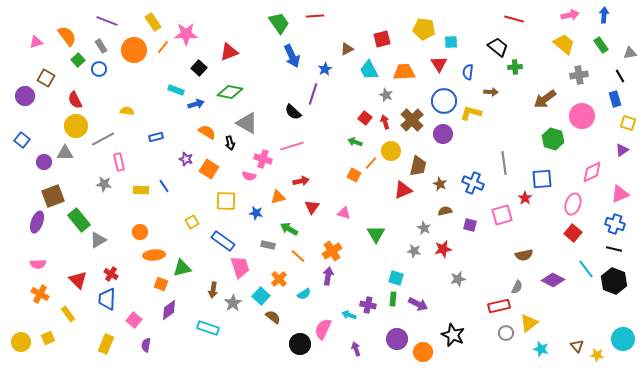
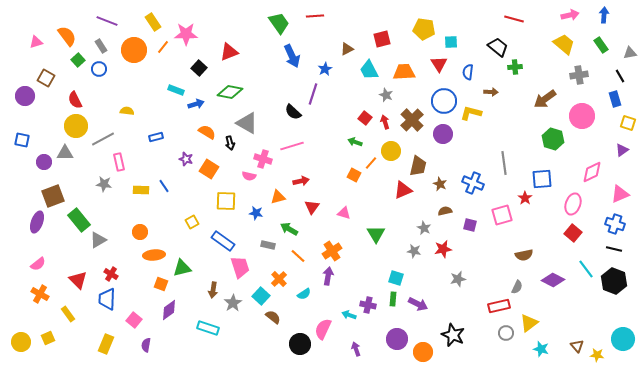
blue square at (22, 140): rotated 28 degrees counterclockwise
pink semicircle at (38, 264): rotated 35 degrees counterclockwise
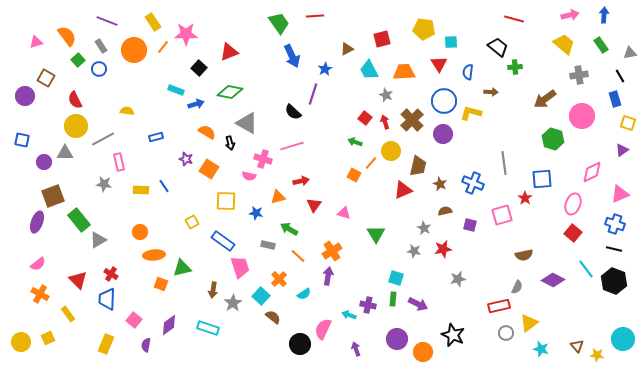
red triangle at (312, 207): moved 2 px right, 2 px up
purple diamond at (169, 310): moved 15 px down
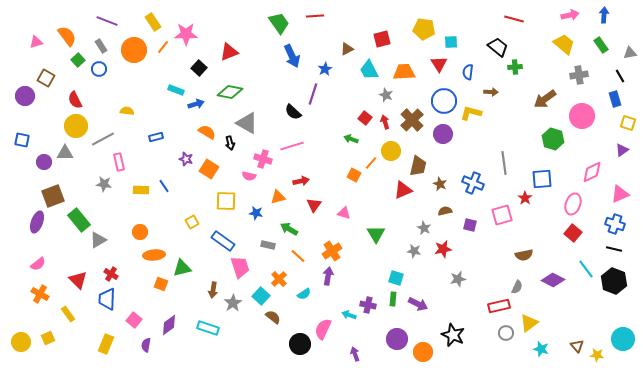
green arrow at (355, 142): moved 4 px left, 3 px up
purple arrow at (356, 349): moved 1 px left, 5 px down
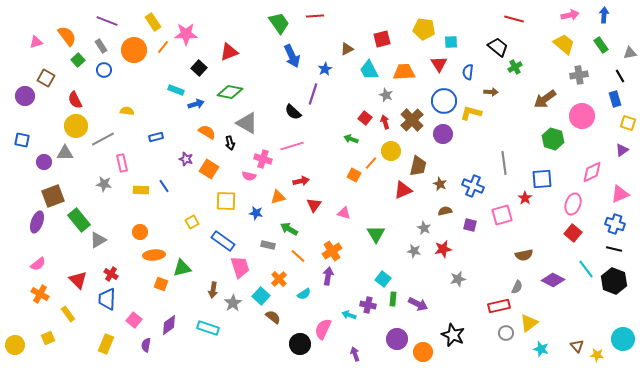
green cross at (515, 67): rotated 24 degrees counterclockwise
blue circle at (99, 69): moved 5 px right, 1 px down
pink rectangle at (119, 162): moved 3 px right, 1 px down
blue cross at (473, 183): moved 3 px down
cyan square at (396, 278): moved 13 px left, 1 px down; rotated 21 degrees clockwise
yellow circle at (21, 342): moved 6 px left, 3 px down
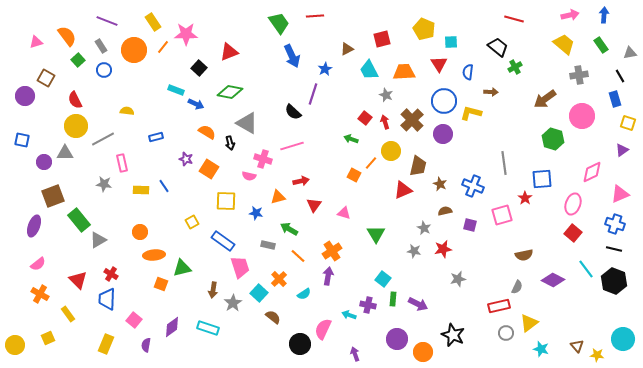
yellow pentagon at (424, 29): rotated 15 degrees clockwise
blue arrow at (196, 104): rotated 42 degrees clockwise
purple ellipse at (37, 222): moved 3 px left, 4 px down
cyan square at (261, 296): moved 2 px left, 3 px up
purple diamond at (169, 325): moved 3 px right, 2 px down
